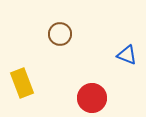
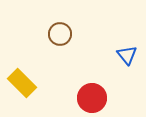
blue triangle: rotated 30 degrees clockwise
yellow rectangle: rotated 24 degrees counterclockwise
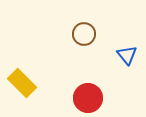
brown circle: moved 24 px right
red circle: moved 4 px left
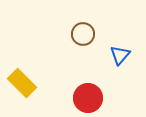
brown circle: moved 1 px left
blue triangle: moved 7 px left; rotated 20 degrees clockwise
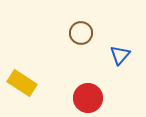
brown circle: moved 2 px left, 1 px up
yellow rectangle: rotated 12 degrees counterclockwise
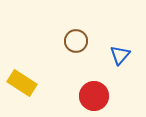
brown circle: moved 5 px left, 8 px down
red circle: moved 6 px right, 2 px up
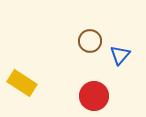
brown circle: moved 14 px right
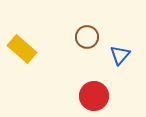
brown circle: moved 3 px left, 4 px up
yellow rectangle: moved 34 px up; rotated 8 degrees clockwise
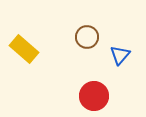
yellow rectangle: moved 2 px right
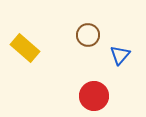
brown circle: moved 1 px right, 2 px up
yellow rectangle: moved 1 px right, 1 px up
